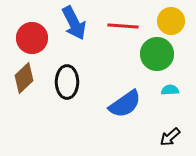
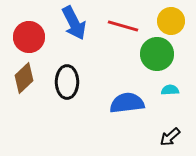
red line: rotated 12 degrees clockwise
red circle: moved 3 px left, 1 px up
blue semicircle: moved 2 px right, 1 px up; rotated 152 degrees counterclockwise
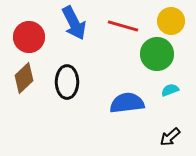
cyan semicircle: rotated 18 degrees counterclockwise
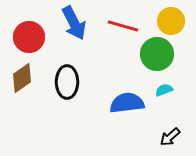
brown diamond: moved 2 px left; rotated 8 degrees clockwise
cyan semicircle: moved 6 px left
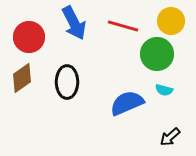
cyan semicircle: rotated 144 degrees counterclockwise
blue semicircle: rotated 16 degrees counterclockwise
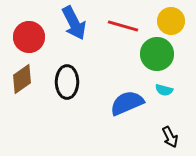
brown diamond: moved 1 px down
black arrow: rotated 75 degrees counterclockwise
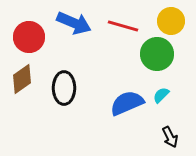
blue arrow: rotated 40 degrees counterclockwise
black ellipse: moved 3 px left, 6 px down
cyan semicircle: moved 3 px left, 5 px down; rotated 120 degrees clockwise
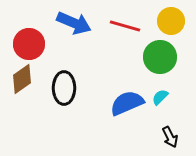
red line: moved 2 px right
red circle: moved 7 px down
green circle: moved 3 px right, 3 px down
cyan semicircle: moved 1 px left, 2 px down
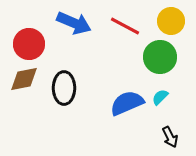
red line: rotated 12 degrees clockwise
brown diamond: moved 2 px right; rotated 24 degrees clockwise
